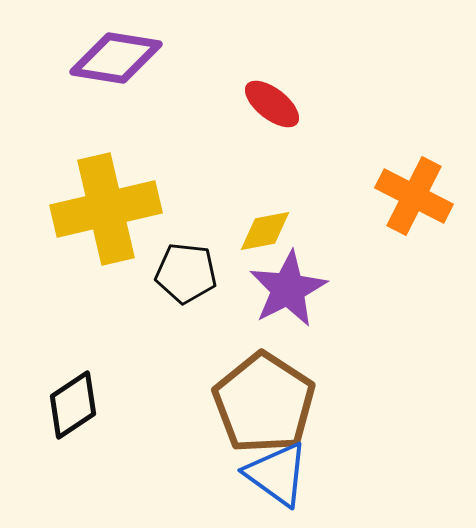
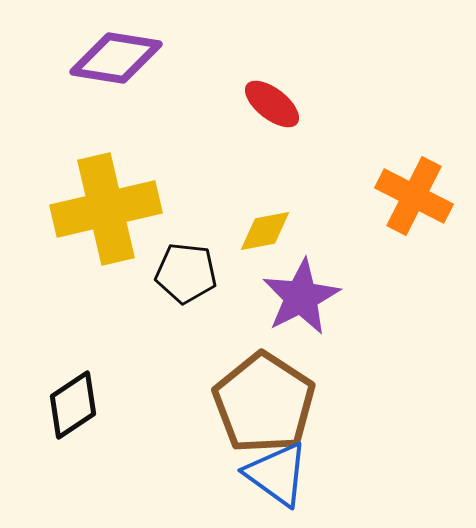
purple star: moved 13 px right, 8 px down
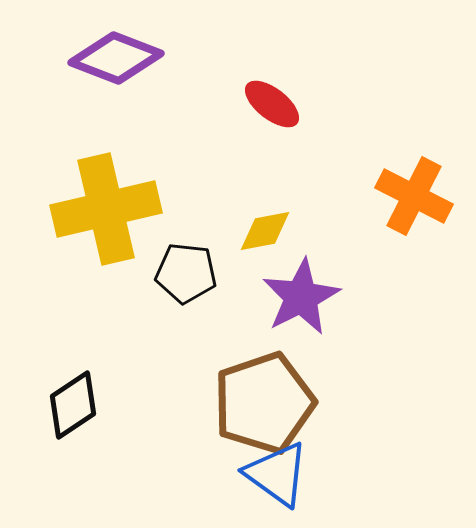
purple diamond: rotated 12 degrees clockwise
brown pentagon: rotated 20 degrees clockwise
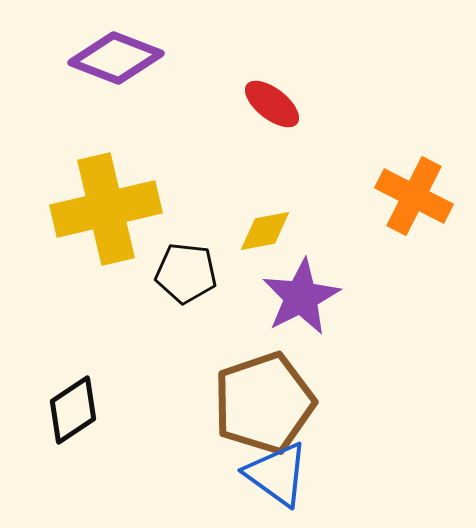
black diamond: moved 5 px down
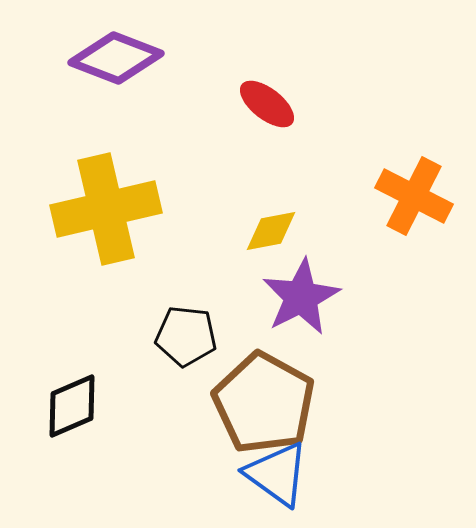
red ellipse: moved 5 px left
yellow diamond: moved 6 px right
black pentagon: moved 63 px down
brown pentagon: rotated 24 degrees counterclockwise
black diamond: moved 1 px left, 4 px up; rotated 10 degrees clockwise
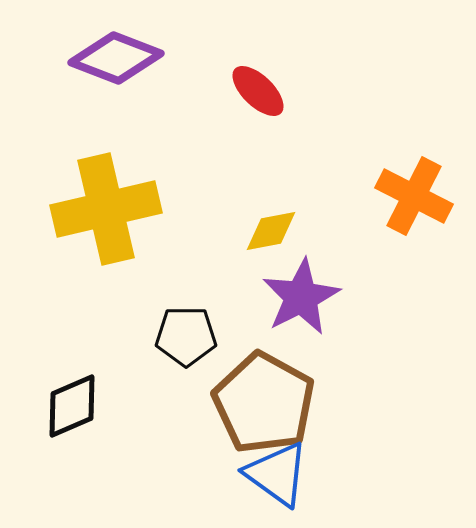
red ellipse: moved 9 px left, 13 px up; rotated 6 degrees clockwise
black pentagon: rotated 6 degrees counterclockwise
